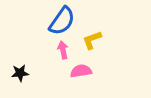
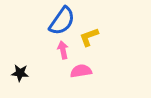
yellow L-shape: moved 3 px left, 3 px up
black star: rotated 12 degrees clockwise
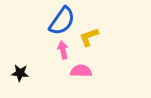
pink semicircle: rotated 10 degrees clockwise
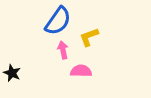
blue semicircle: moved 4 px left
black star: moved 8 px left; rotated 18 degrees clockwise
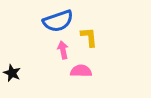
blue semicircle: rotated 36 degrees clockwise
yellow L-shape: rotated 105 degrees clockwise
